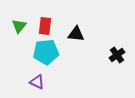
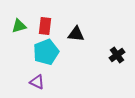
green triangle: rotated 35 degrees clockwise
cyan pentagon: rotated 15 degrees counterclockwise
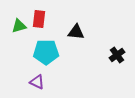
red rectangle: moved 6 px left, 7 px up
black triangle: moved 2 px up
cyan pentagon: rotated 20 degrees clockwise
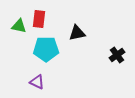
green triangle: rotated 28 degrees clockwise
black triangle: moved 1 px right, 1 px down; rotated 18 degrees counterclockwise
cyan pentagon: moved 3 px up
